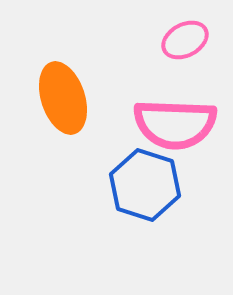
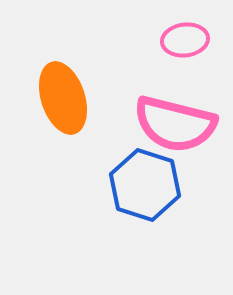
pink ellipse: rotated 21 degrees clockwise
pink semicircle: rotated 12 degrees clockwise
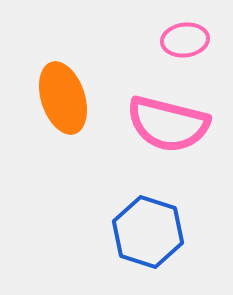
pink semicircle: moved 7 px left
blue hexagon: moved 3 px right, 47 px down
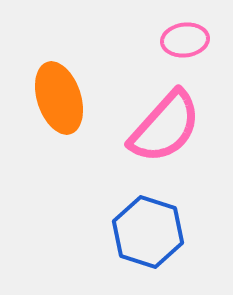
orange ellipse: moved 4 px left
pink semicircle: moved 3 px left, 3 px down; rotated 62 degrees counterclockwise
